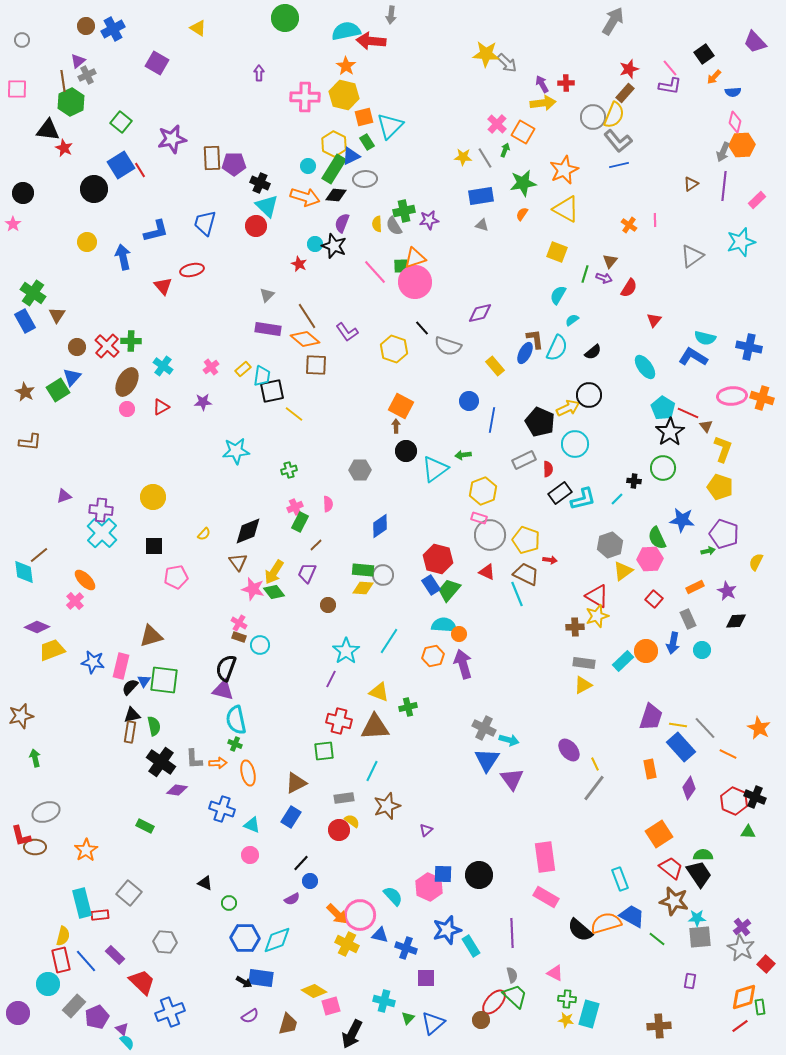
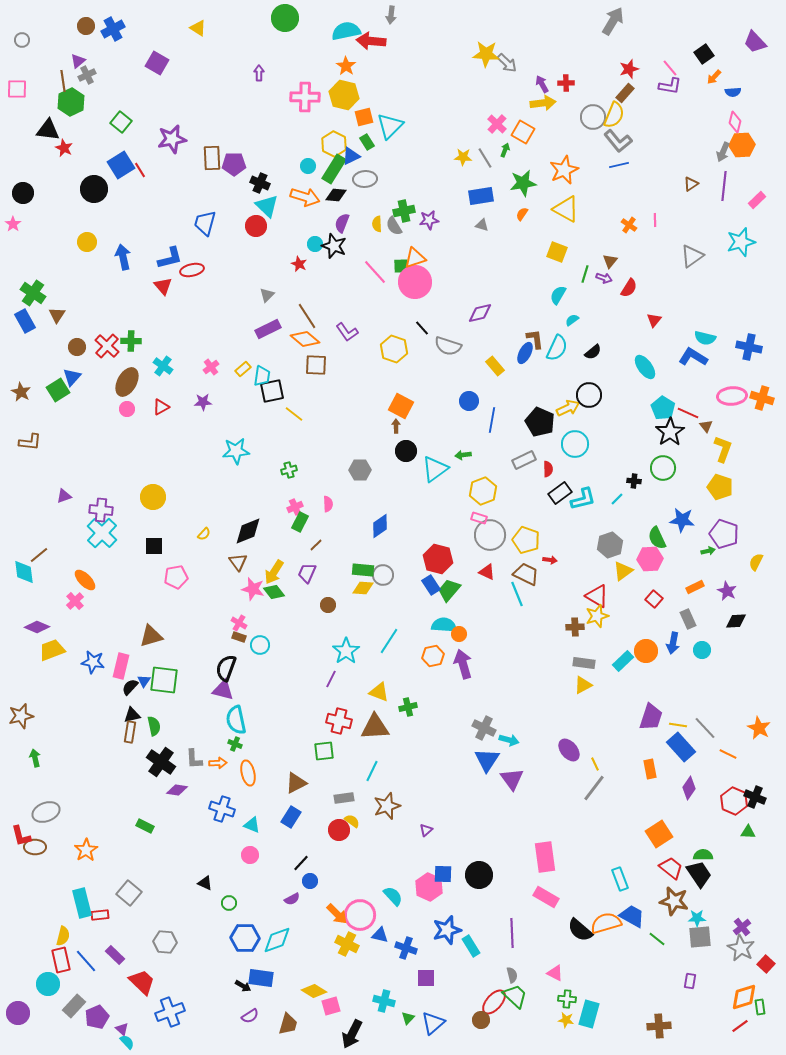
blue L-shape at (156, 231): moved 14 px right, 27 px down
purple rectangle at (268, 329): rotated 35 degrees counterclockwise
brown star at (25, 392): moved 4 px left
black arrow at (244, 982): moved 1 px left, 4 px down
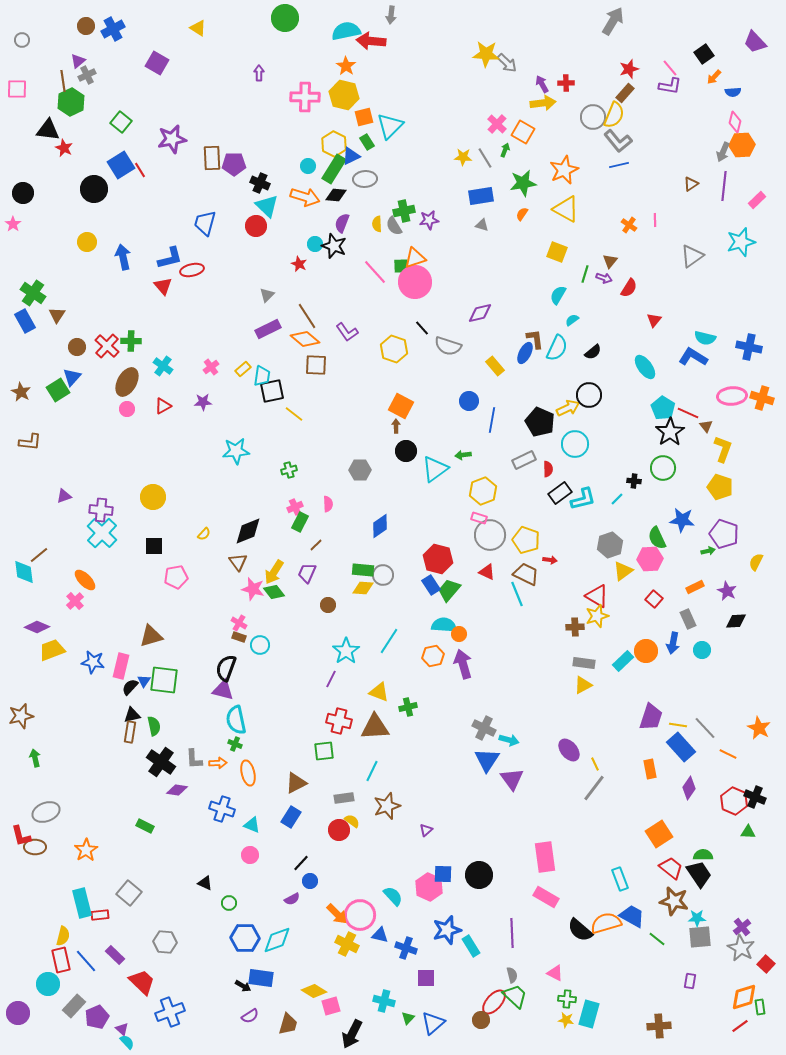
red triangle at (161, 407): moved 2 px right, 1 px up
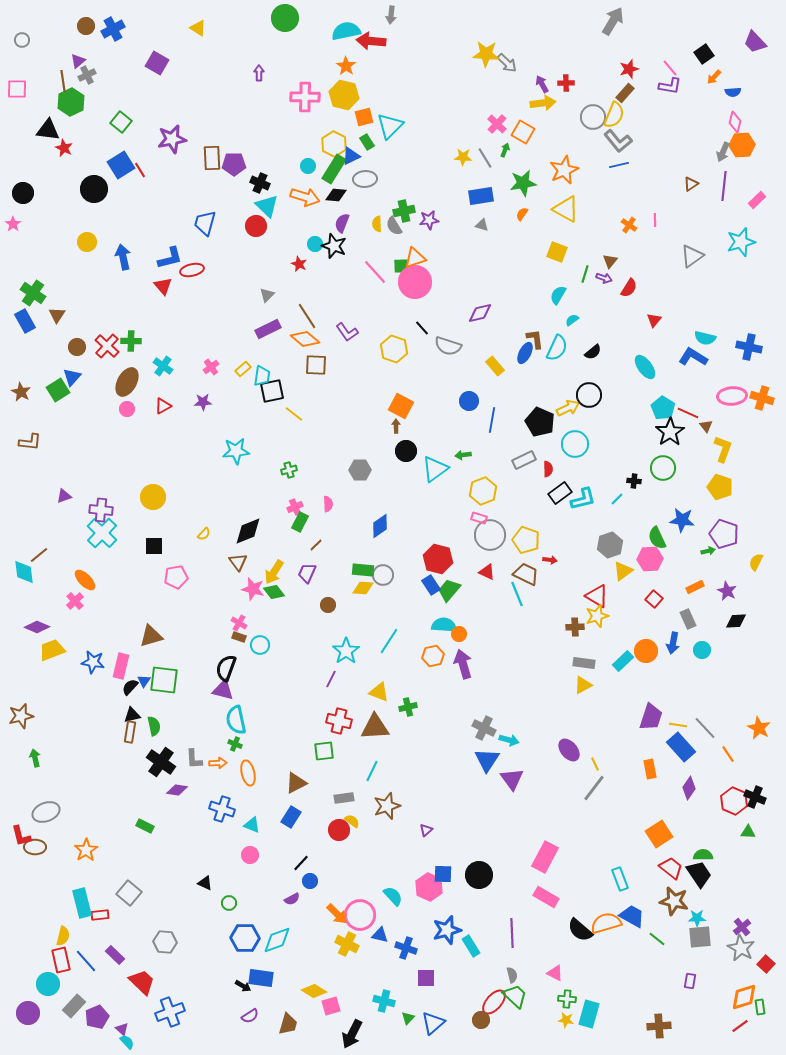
orange line at (728, 754): rotated 30 degrees clockwise
pink rectangle at (545, 857): rotated 36 degrees clockwise
purple circle at (18, 1013): moved 10 px right
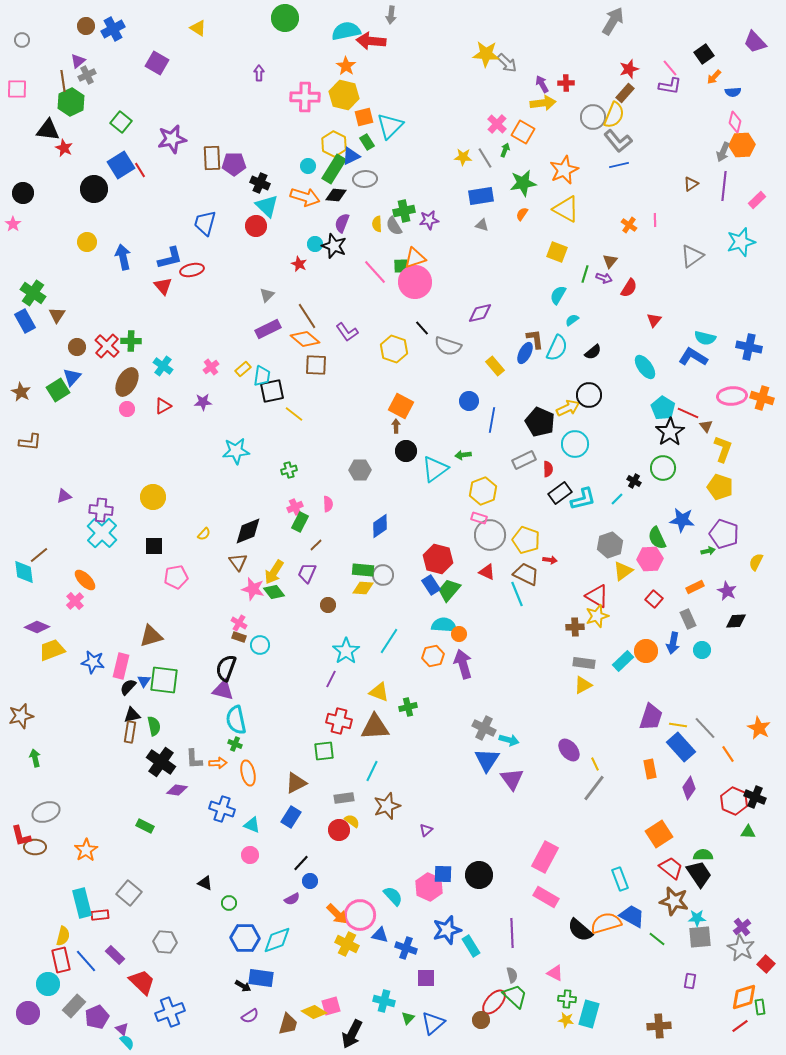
black cross at (634, 481): rotated 24 degrees clockwise
black semicircle at (130, 687): moved 2 px left
yellow diamond at (314, 991): moved 21 px down
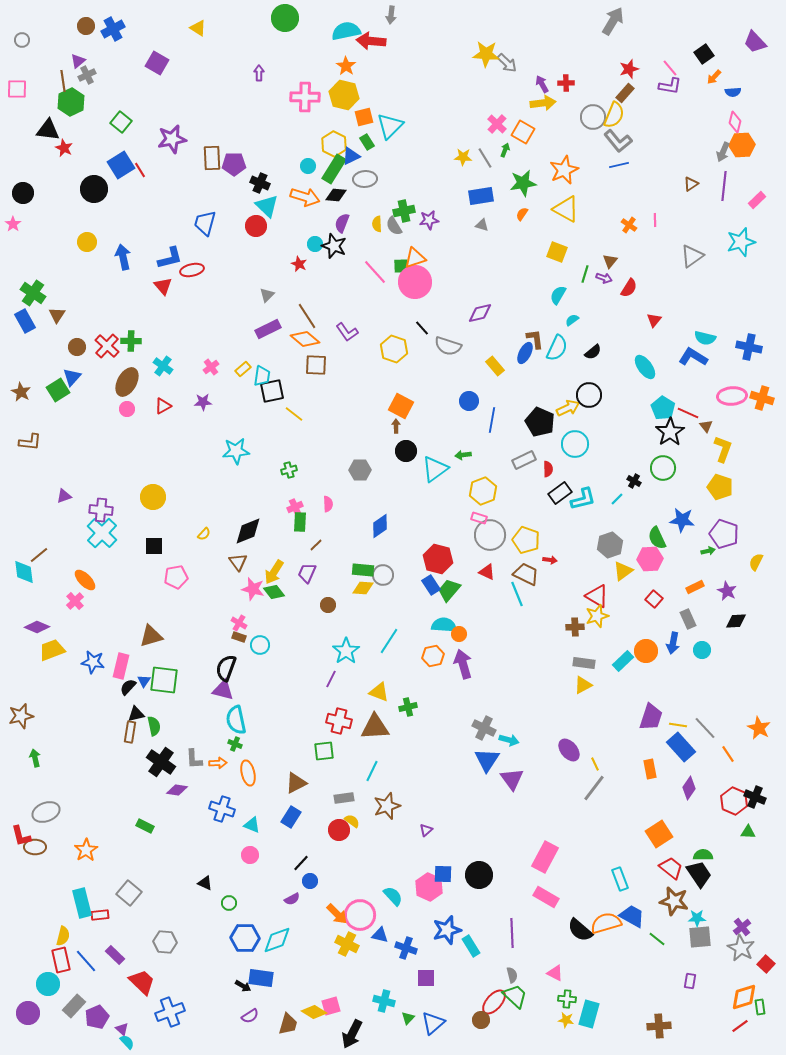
green rectangle at (300, 522): rotated 24 degrees counterclockwise
black triangle at (132, 715): moved 4 px right, 1 px up
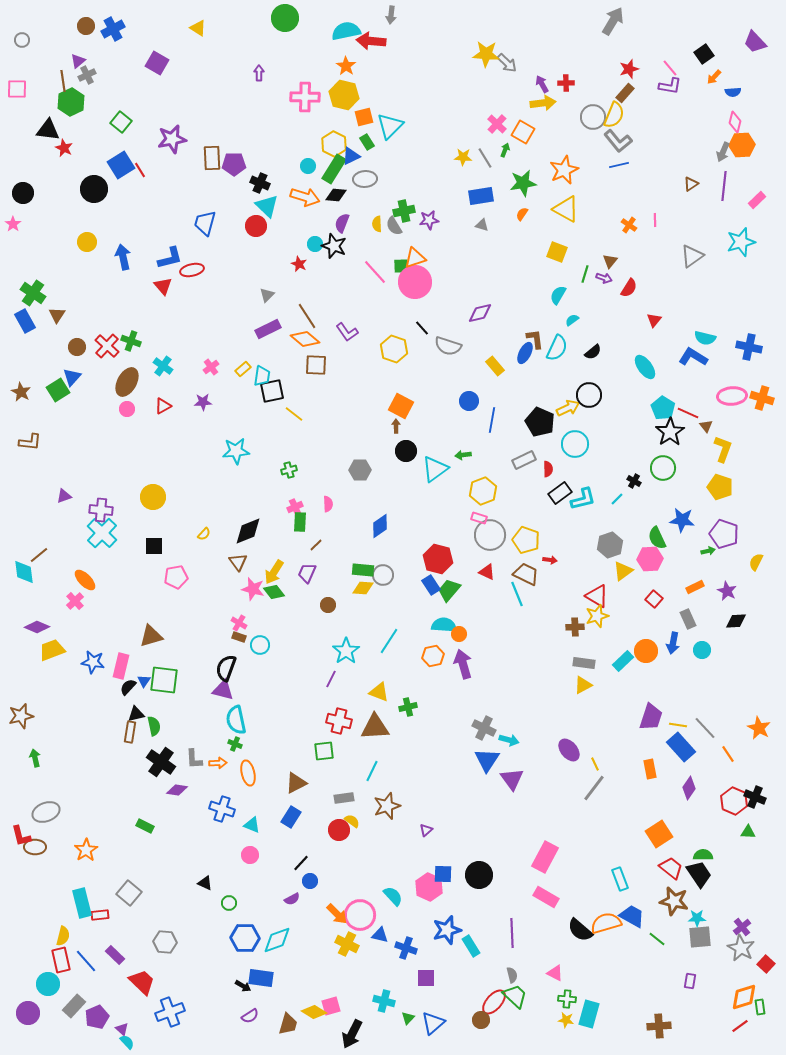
green cross at (131, 341): rotated 18 degrees clockwise
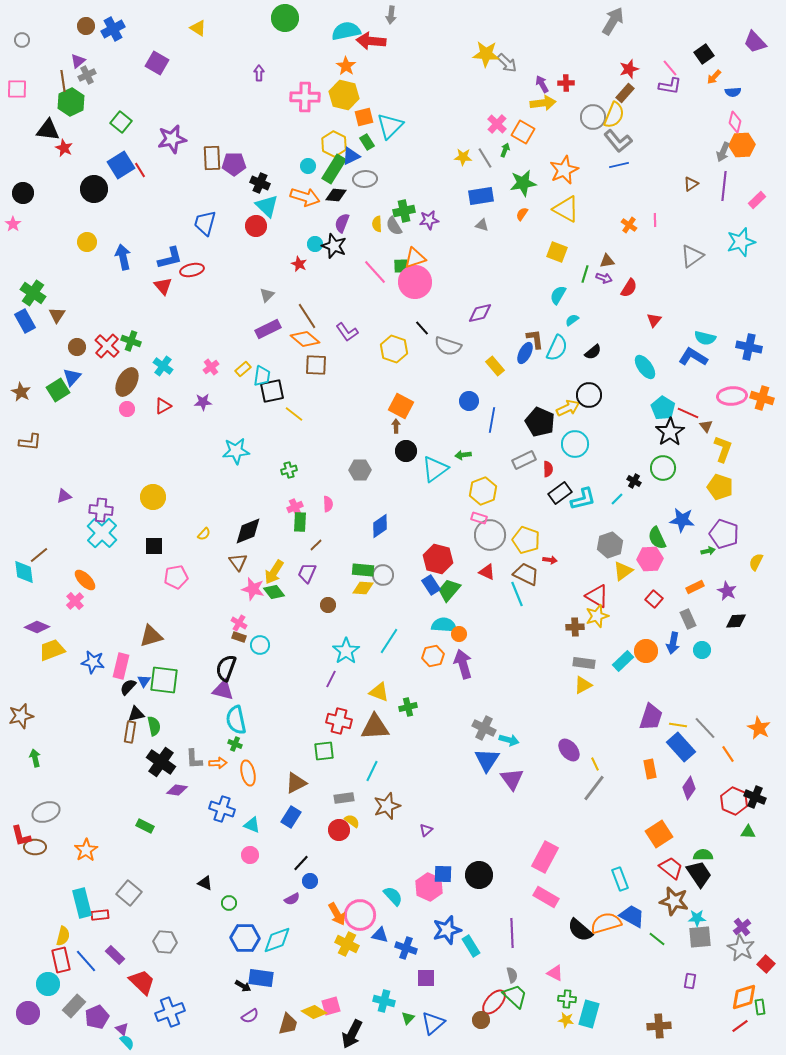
brown triangle at (610, 261): moved 3 px left; rotated 42 degrees clockwise
orange arrow at (337, 914): rotated 15 degrees clockwise
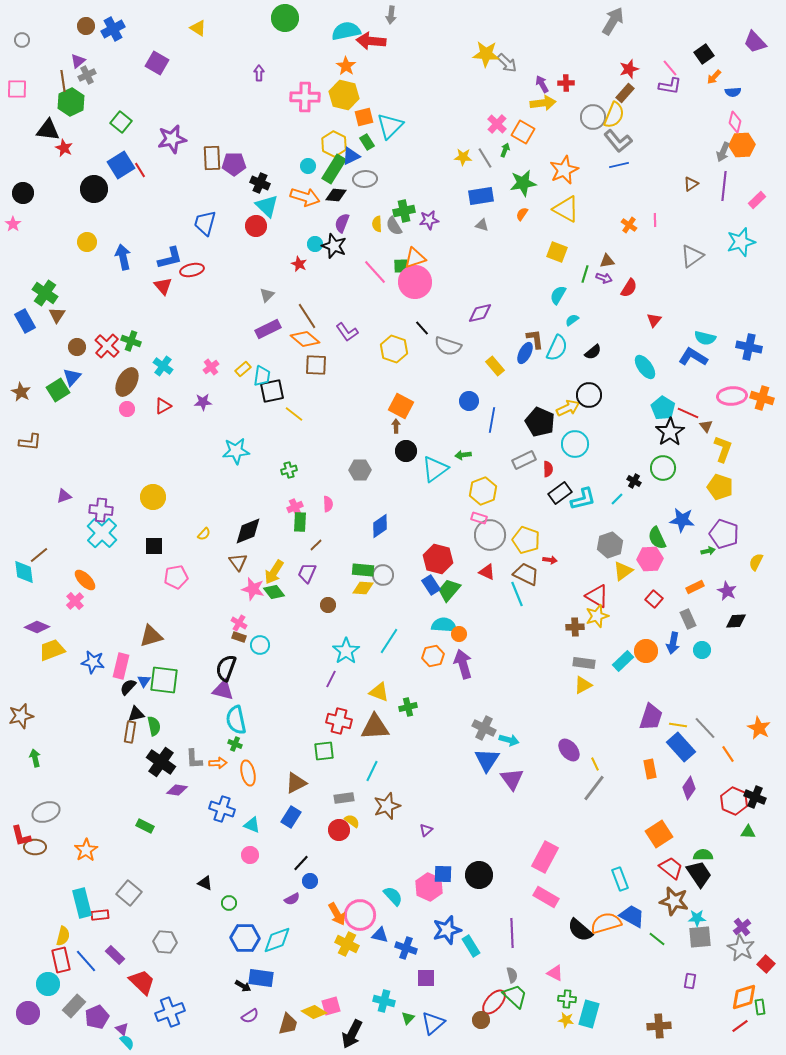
green cross at (33, 293): moved 12 px right
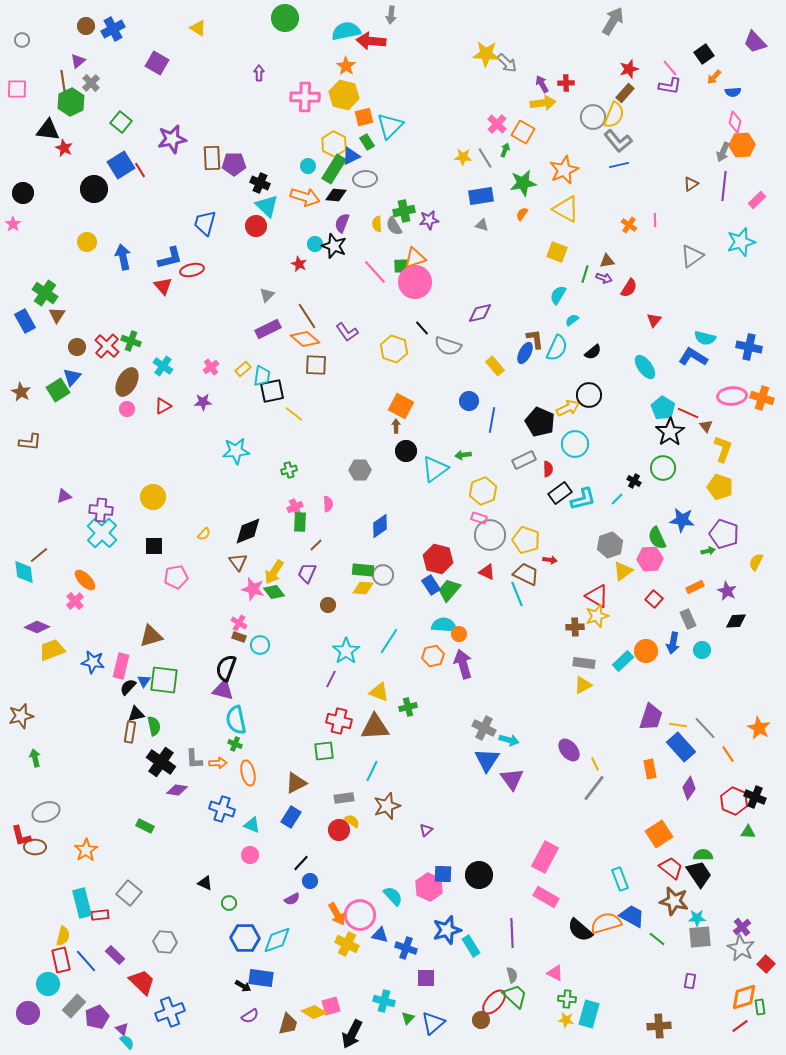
gray cross at (87, 75): moved 4 px right, 8 px down; rotated 18 degrees counterclockwise
